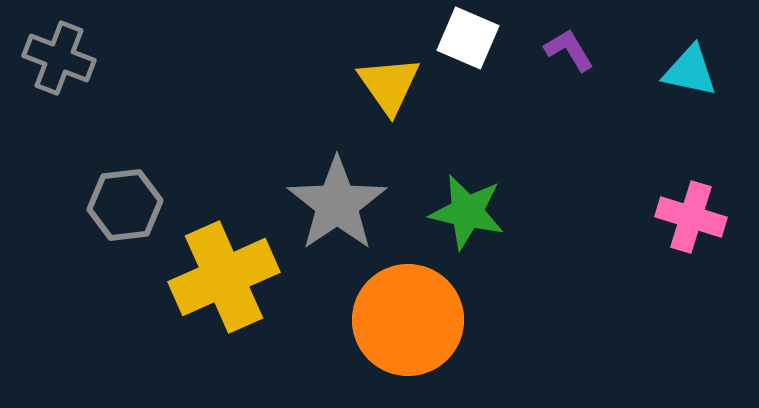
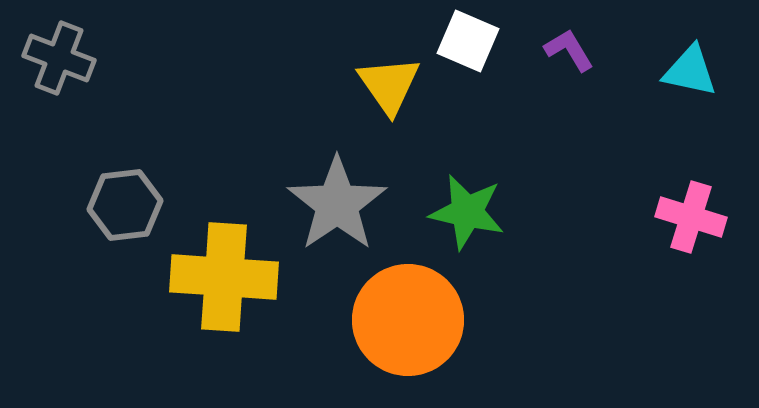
white square: moved 3 px down
yellow cross: rotated 28 degrees clockwise
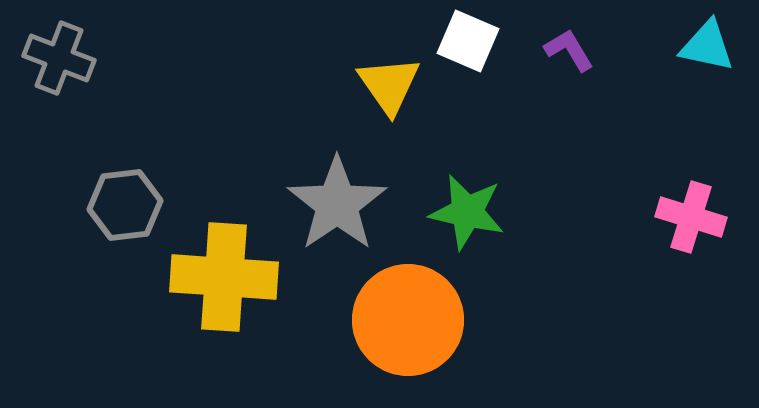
cyan triangle: moved 17 px right, 25 px up
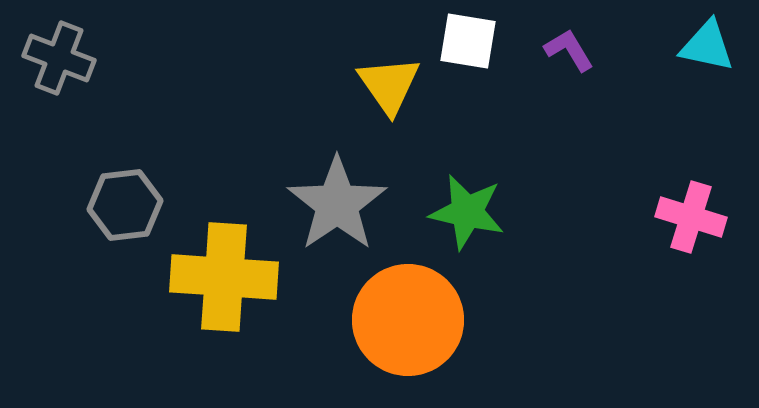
white square: rotated 14 degrees counterclockwise
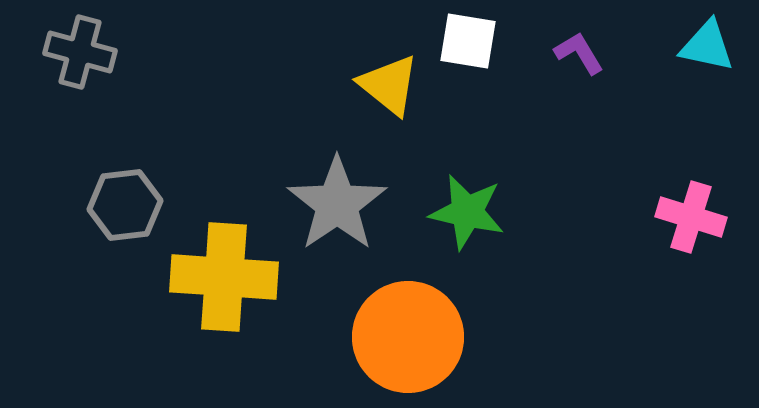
purple L-shape: moved 10 px right, 3 px down
gray cross: moved 21 px right, 6 px up; rotated 6 degrees counterclockwise
yellow triangle: rotated 16 degrees counterclockwise
orange circle: moved 17 px down
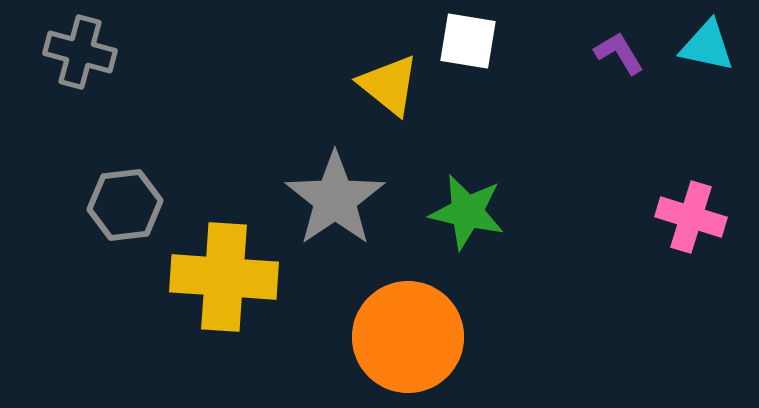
purple L-shape: moved 40 px right
gray star: moved 2 px left, 5 px up
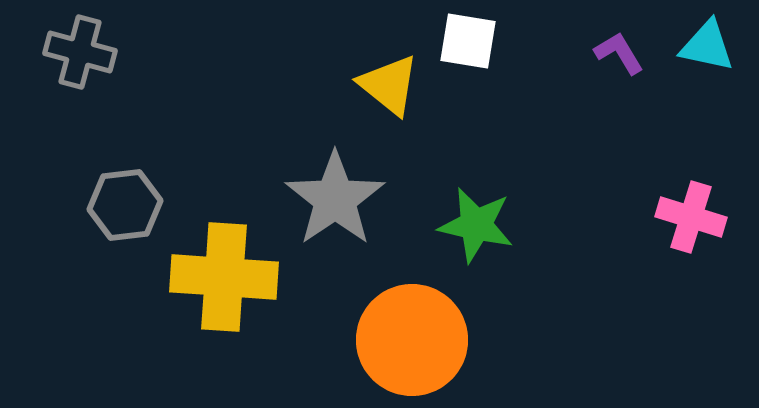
green star: moved 9 px right, 13 px down
orange circle: moved 4 px right, 3 px down
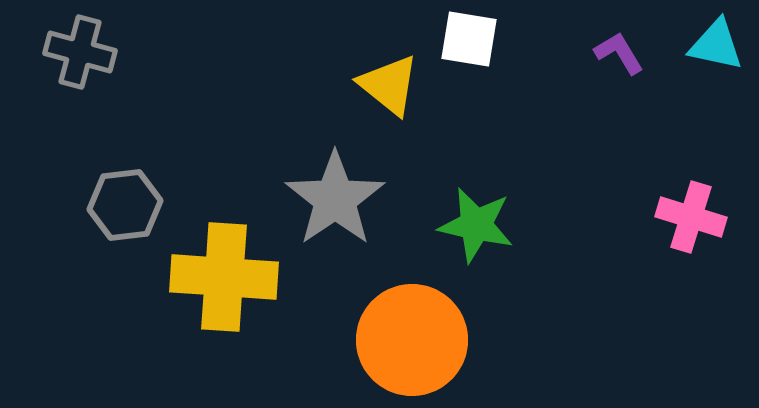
white square: moved 1 px right, 2 px up
cyan triangle: moved 9 px right, 1 px up
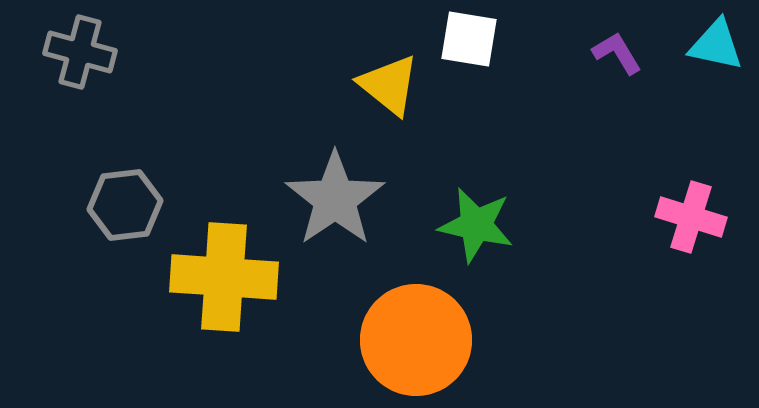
purple L-shape: moved 2 px left
orange circle: moved 4 px right
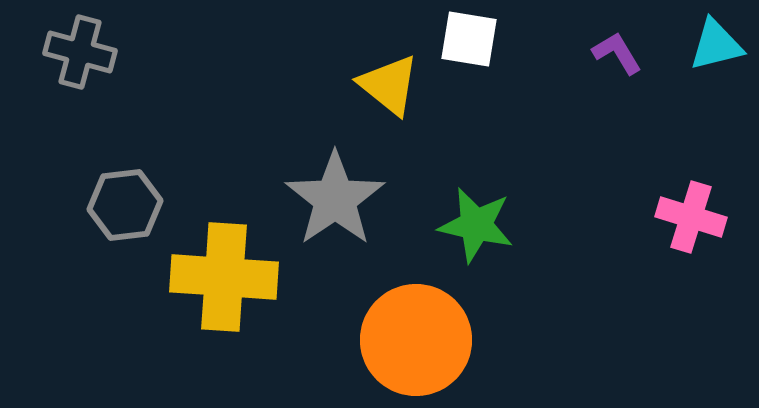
cyan triangle: rotated 26 degrees counterclockwise
